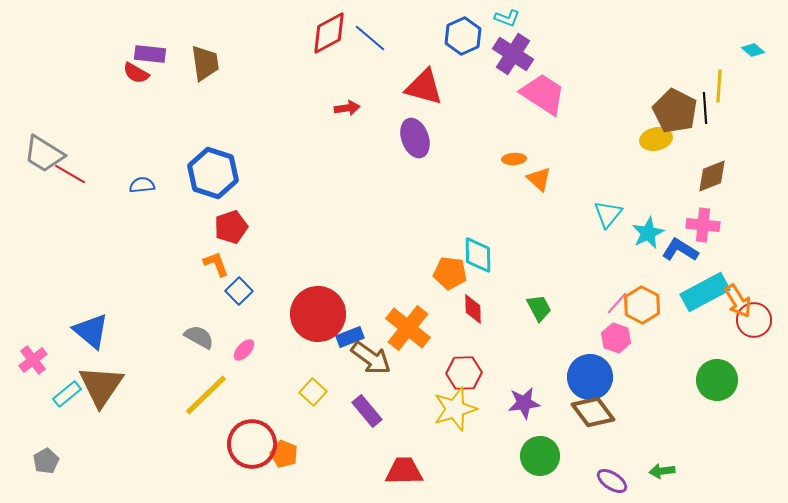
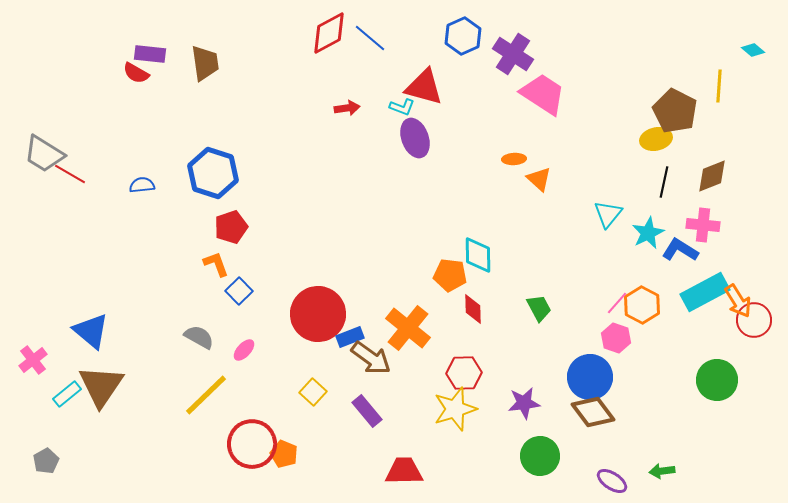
cyan L-shape at (507, 18): moved 105 px left, 89 px down
black line at (705, 108): moved 41 px left, 74 px down; rotated 16 degrees clockwise
orange pentagon at (450, 273): moved 2 px down
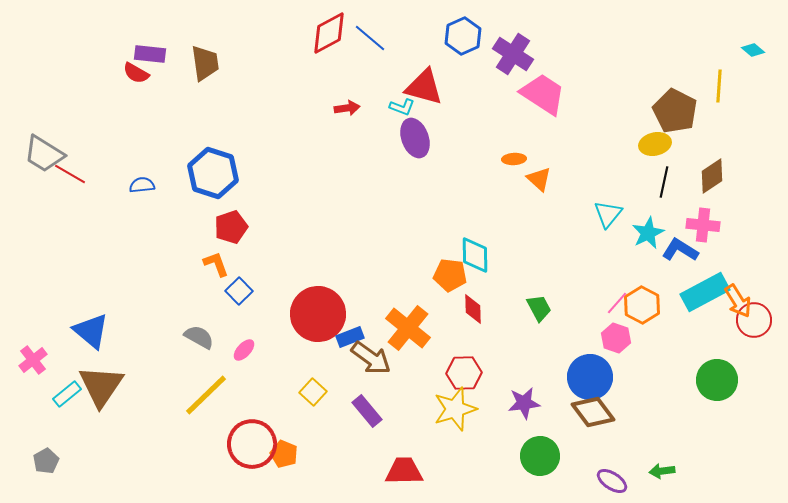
yellow ellipse at (656, 139): moved 1 px left, 5 px down
brown diamond at (712, 176): rotated 12 degrees counterclockwise
cyan diamond at (478, 255): moved 3 px left
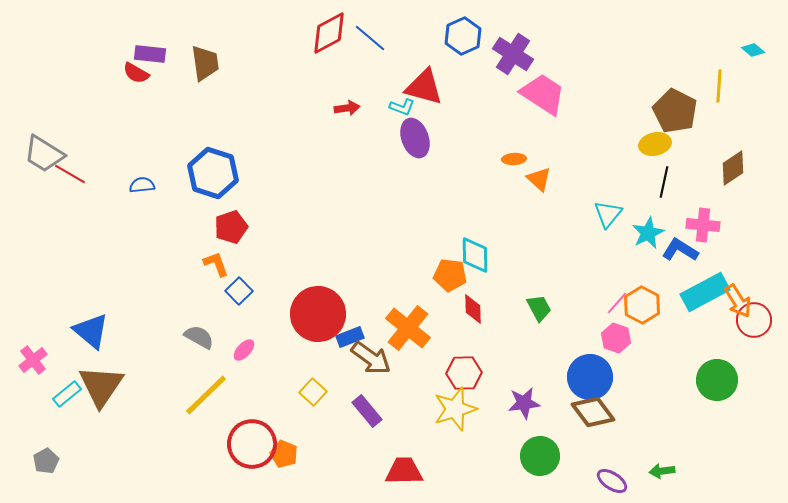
brown diamond at (712, 176): moved 21 px right, 8 px up
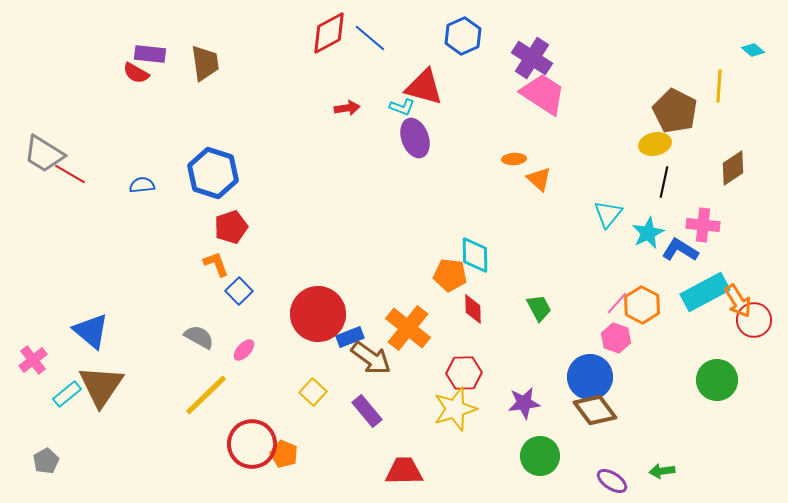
purple cross at (513, 54): moved 19 px right, 4 px down
brown diamond at (593, 412): moved 2 px right, 2 px up
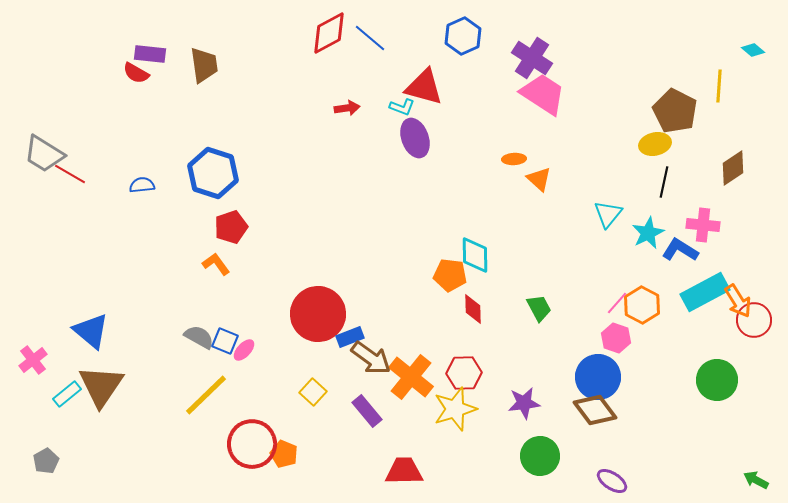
brown trapezoid at (205, 63): moved 1 px left, 2 px down
orange L-shape at (216, 264): rotated 16 degrees counterclockwise
blue square at (239, 291): moved 14 px left, 50 px down; rotated 24 degrees counterclockwise
orange cross at (408, 328): moved 3 px right, 49 px down
blue circle at (590, 377): moved 8 px right
green arrow at (662, 471): moved 94 px right, 9 px down; rotated 35 degrees clockwise
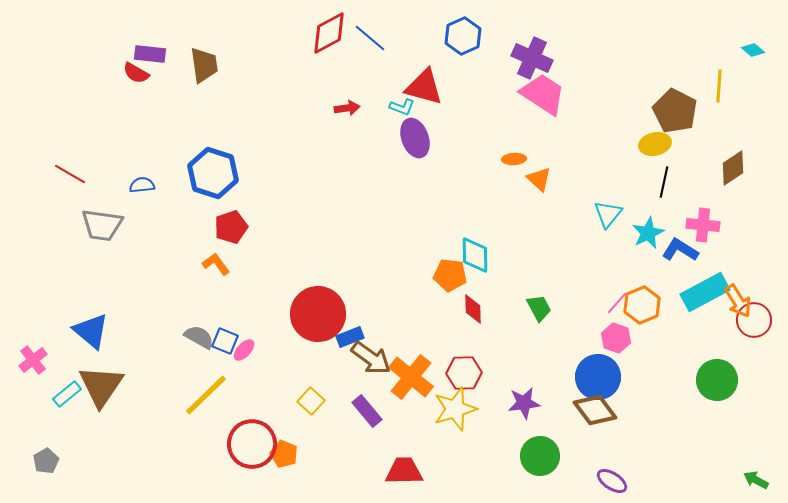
purple cross at (532, 58): rotated 9 degrees counterclockwise
gray trapezoid at (44, 154): moved 58 px right, 71 px down; rotated 24 degrees counterclockwise
orange hexagon at (642, 305): rotated 9 degrees clockwise
yellow square at (313, 392): moved 2 px left, 9 px down
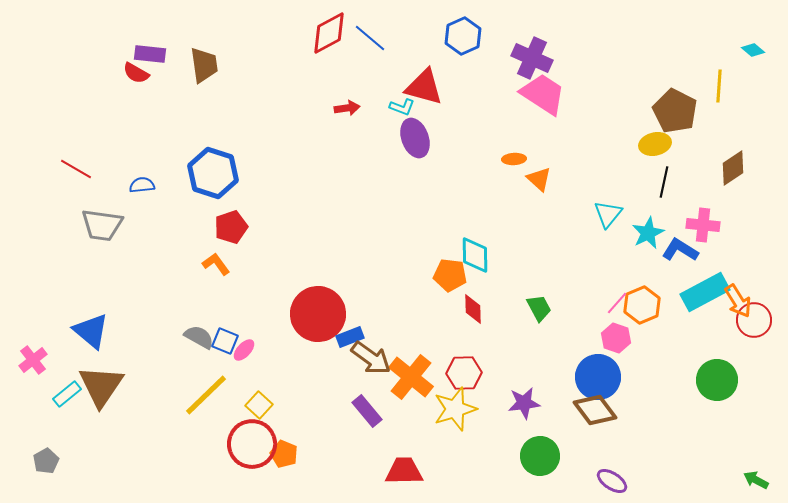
red line at (70, 174): moved 6 px right, 5 px up
yellow square at (311, 401): moved 52 px left, 4 px down
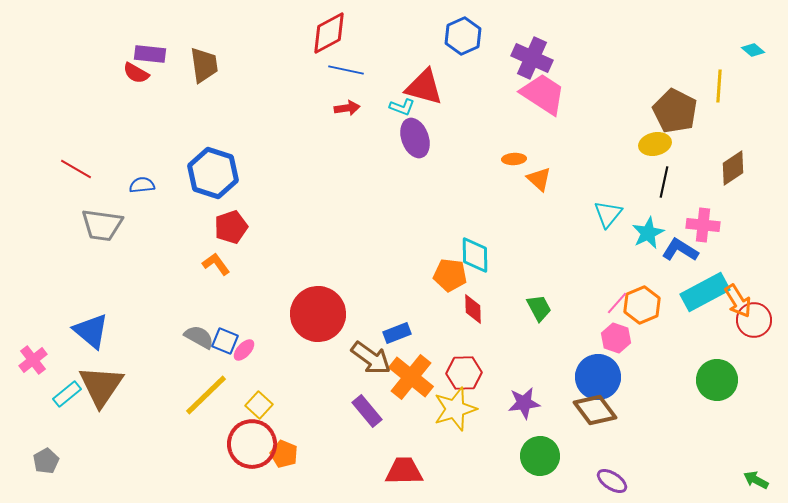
blue line at (370, 38): moved 24 px left, 32 px down; rotated 28 degrees counterclockwise
blue rectangle at (350, 337): moved 47 px right, 4 px up
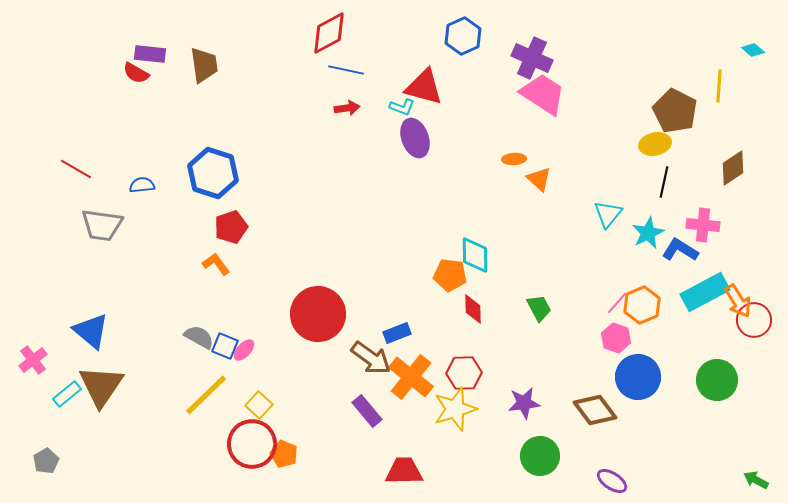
blue square at (225, 341): moved 5 px down
blue circle at (598, 377): moved 40 px right
